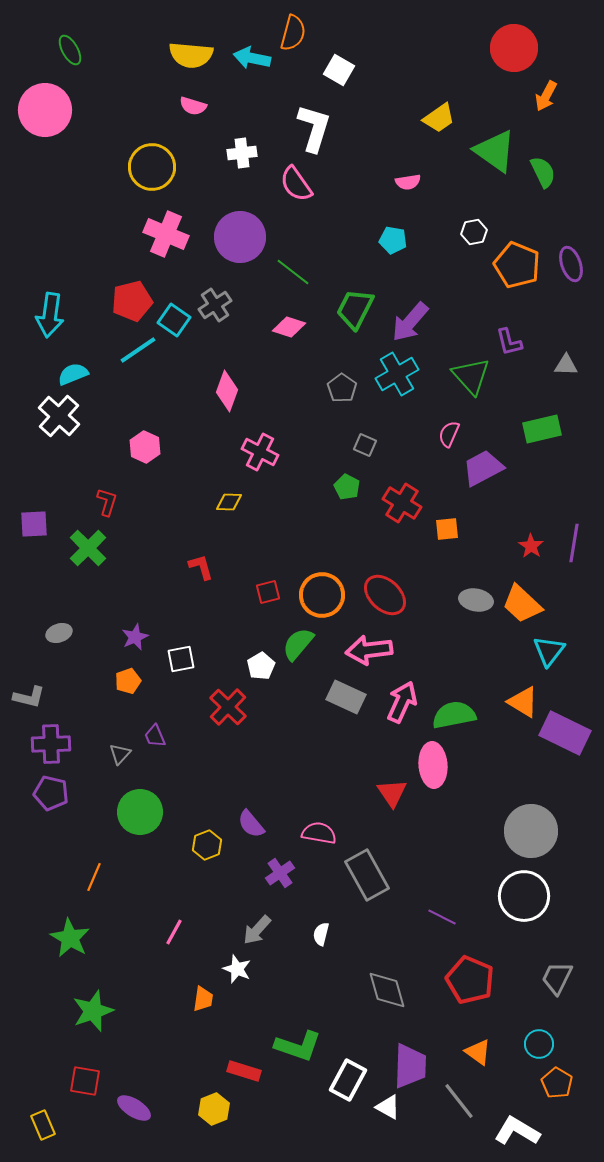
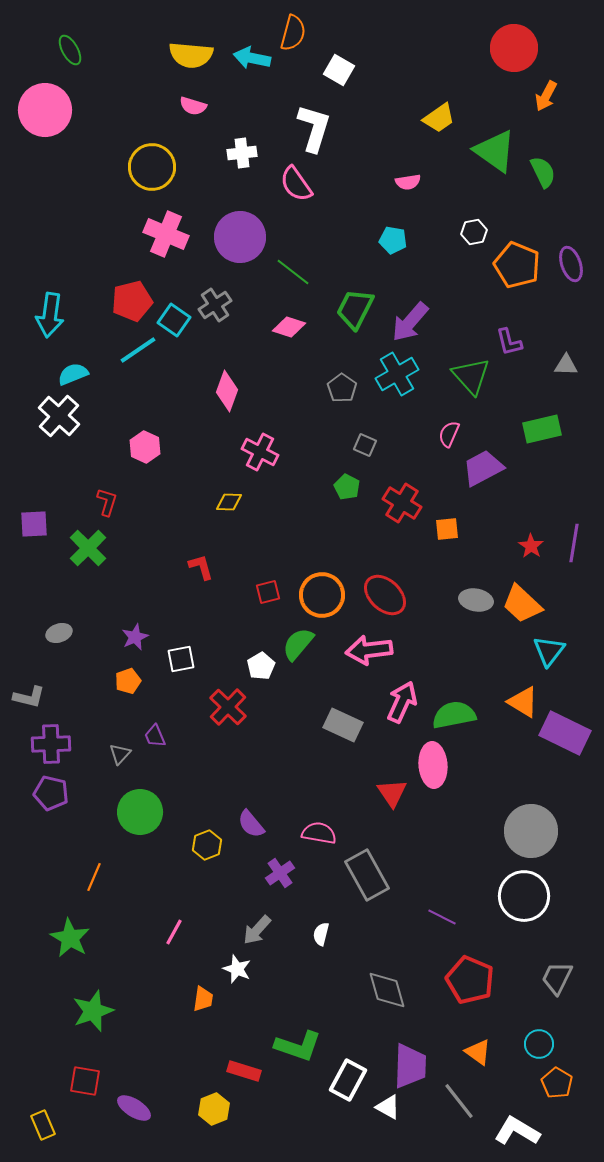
gray rectangle at (346, 697): moved 3 px left, 28 px down
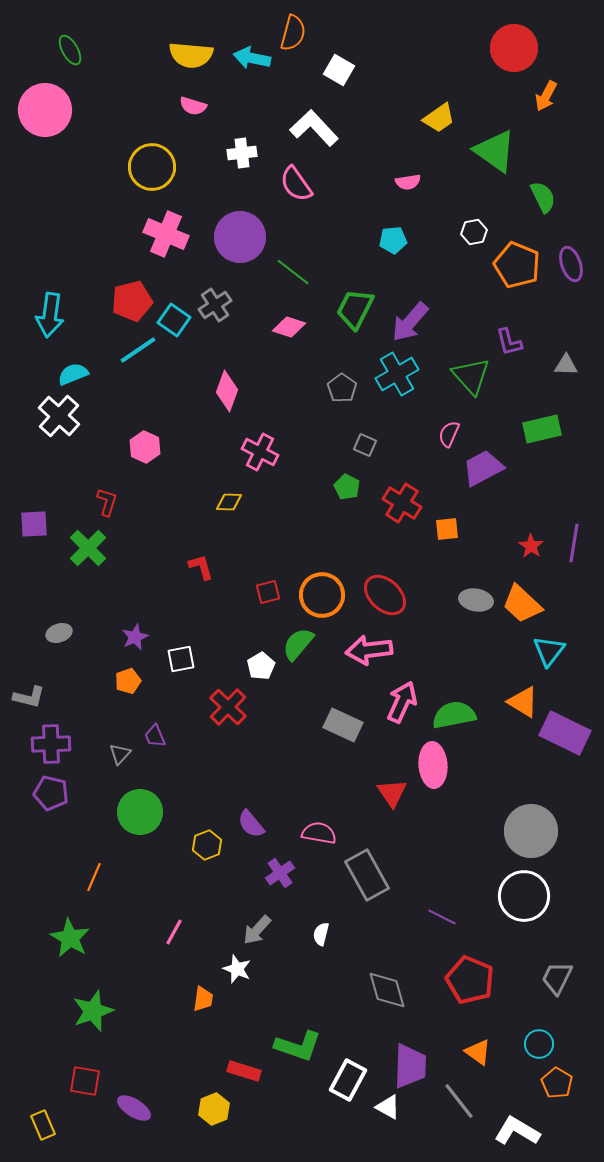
white L-shape at (314, 128): rotated 60 degrees counterclockwise
green semicircle at (543, 172): moved 25 px down
cyan pentagon at (393, 240): rotated 16 degrees counterclockwise
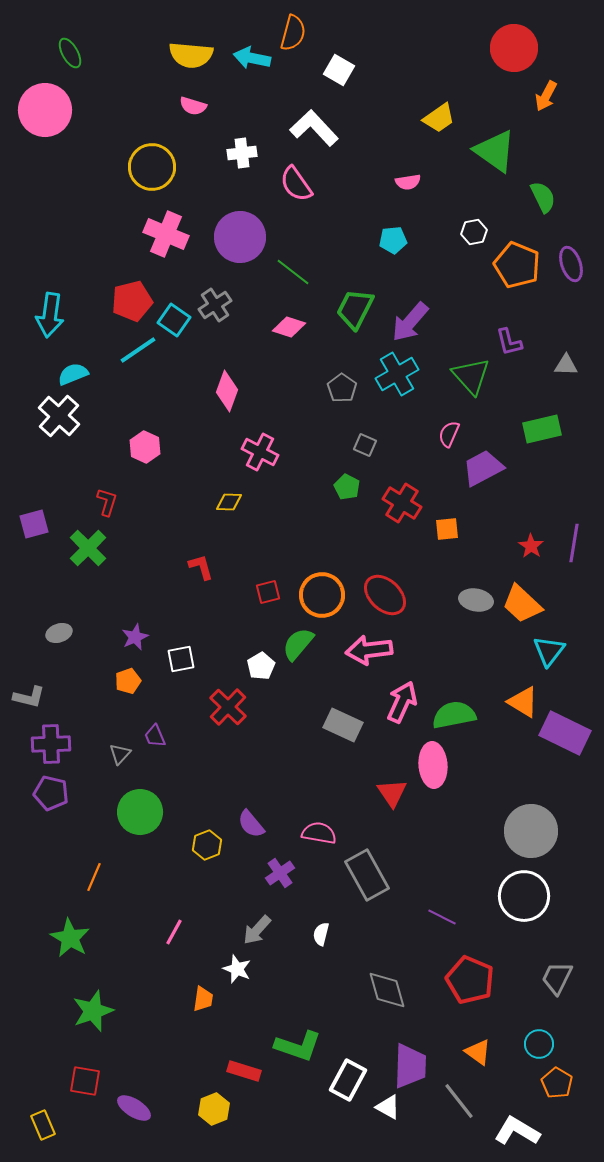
green ellipse at (70, 50): moved 3 px down
purple square at (34, 524): rotated 12 degrees counterclockwise
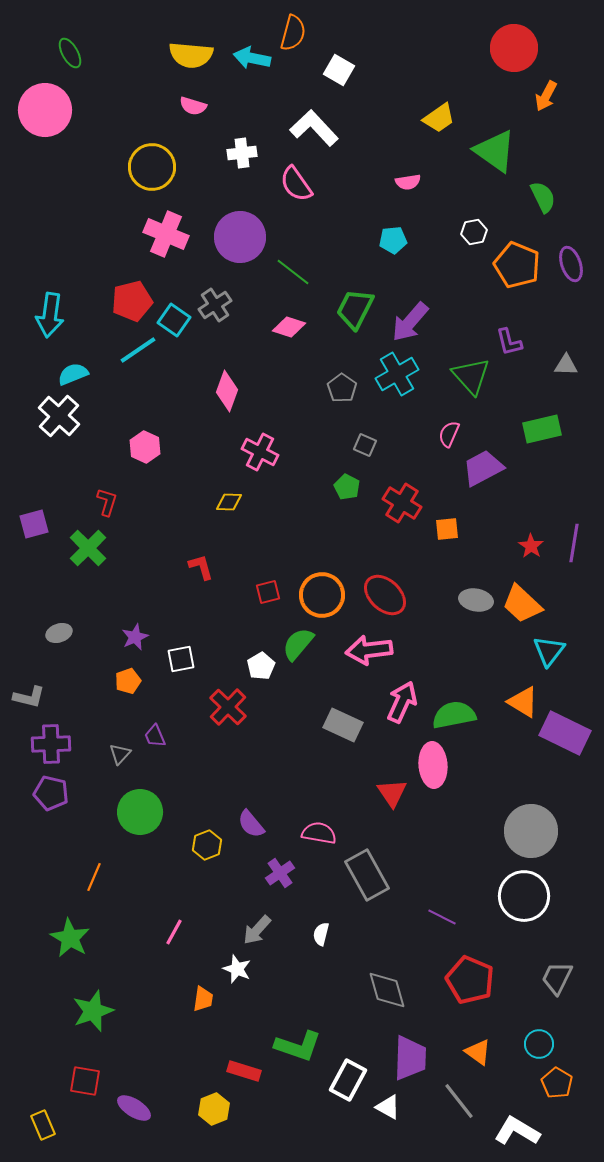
purple trapezoid at (410, 1066): moved 8 px up
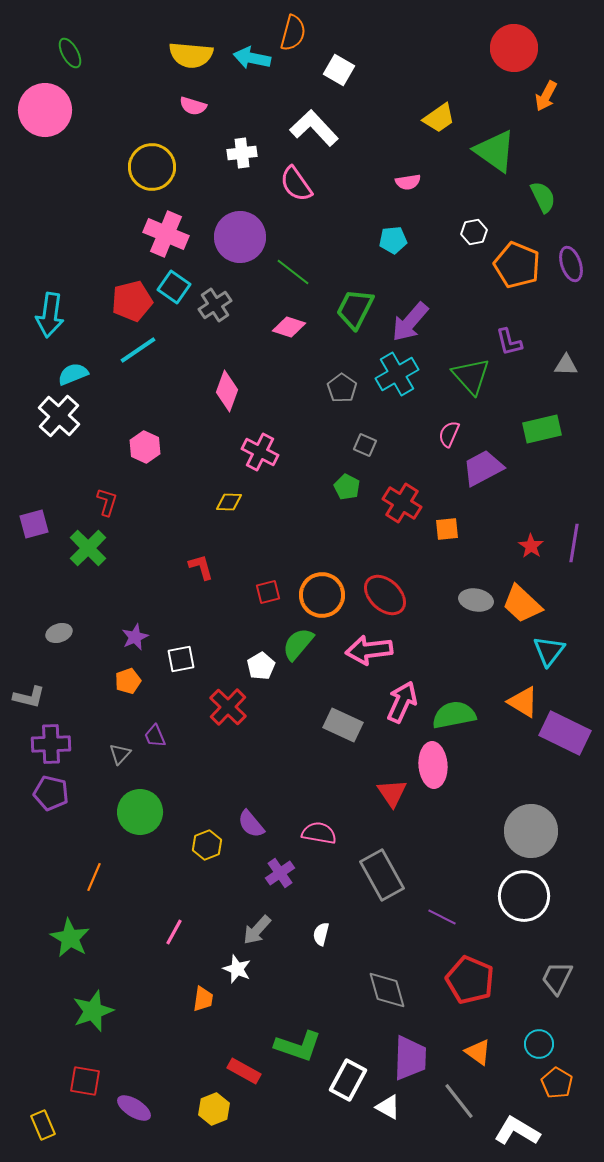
cyan square at (174, 320): moved 33 px up
gray rectangle at (367, 875): moved 15 px right
red rectangle at (244, 1071): rotated 12 degrees clockwise
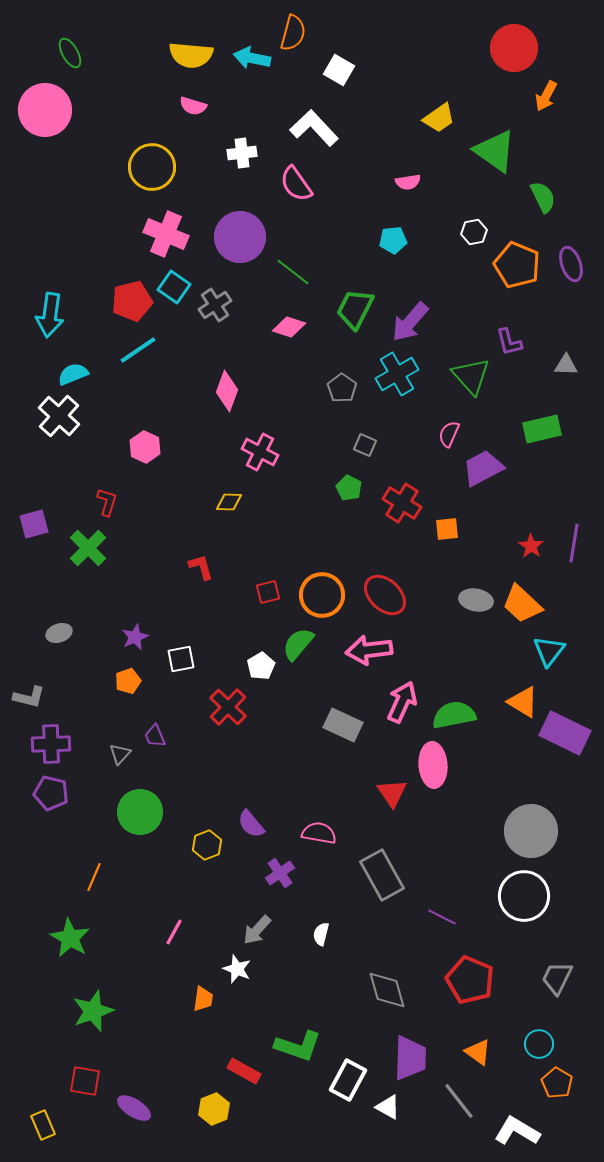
green pentagon at (347, 487): moved 2 px right, 1 px down
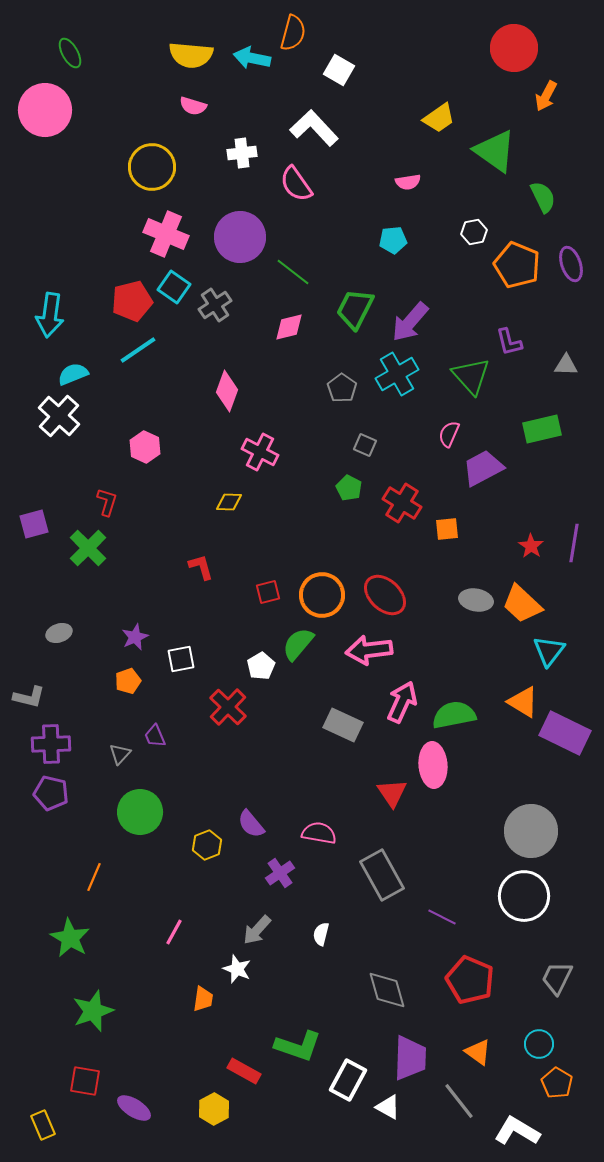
pink diamond at (289, 327): rotated 32 degrees counterclockwise
yellow hexagon at (214, 1109): rotated 8 degrees counterclockwise
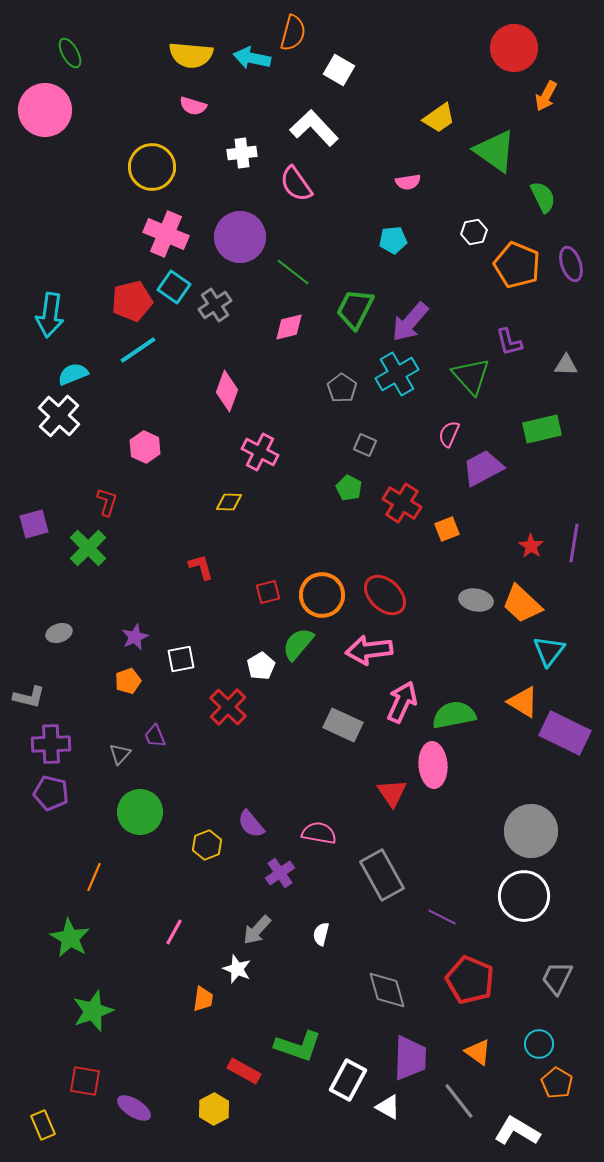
orange square at (447, 529): rotated 15 degrees counterclockwise
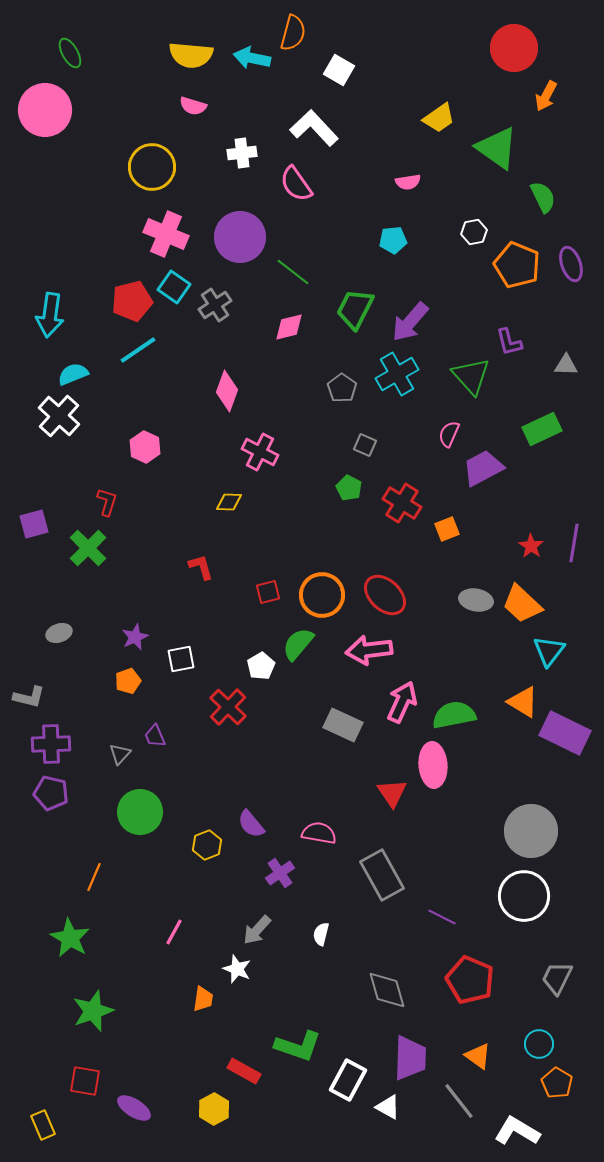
green triangle at (495, 151): moved 2 px right, 3 px up
green rectangle at (542, 429): rotated 12 degrees counterclockwise
orange triangle at (478, 1052): moved 4 px down
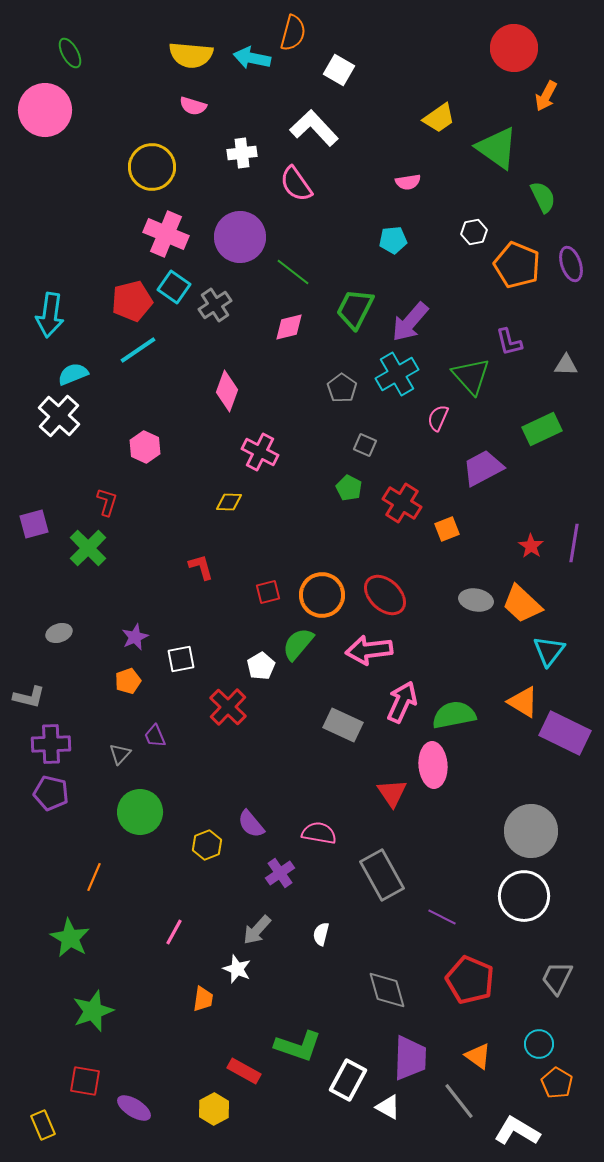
pink semicircle at (449, 434): moved 11 px left, 16 px up
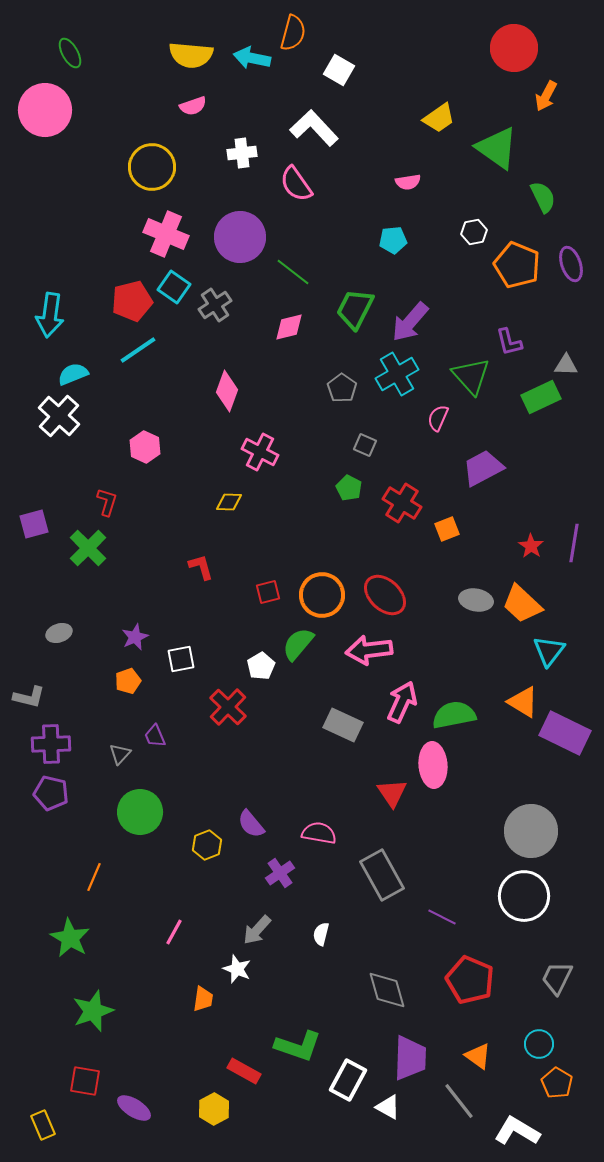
pink semicircle at (193, 106): rotated 36 degrees counterclockwise
green rectangle at (542, 429): moved 1 px left, 32 px up
